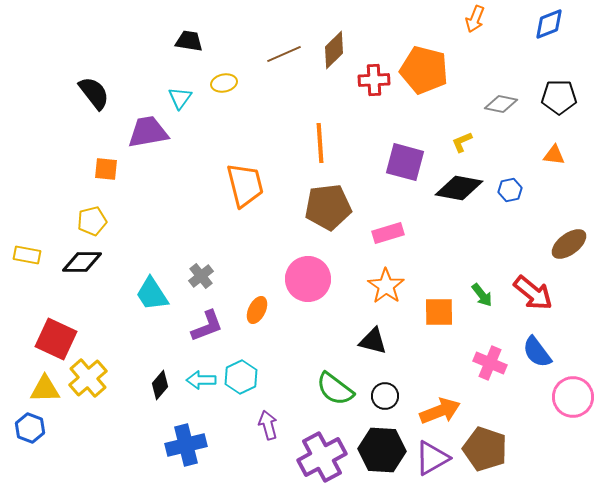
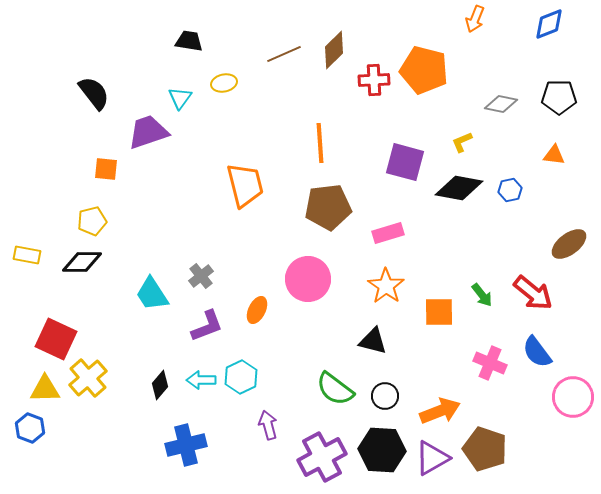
purple trapezoid at (148, 132): rotated 9 degrees counterclockwise
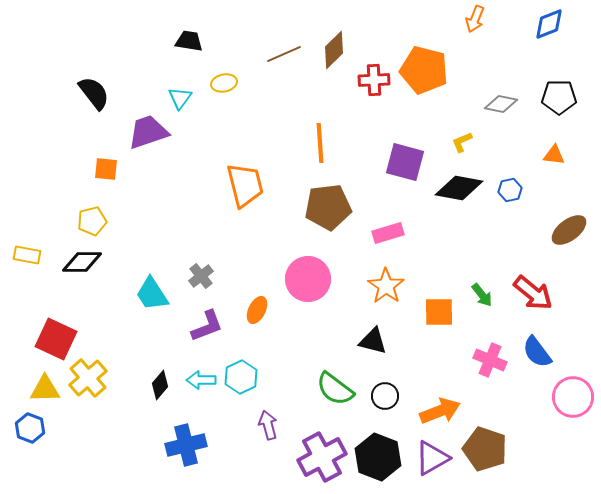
brown ellipse at (569, 244): moved 14 px up
pink cross at (490, 363): moved 3 px up
black hexagon at (382, 450): moved 4 px left, 7 px down; rotated 18 degrees clockwise
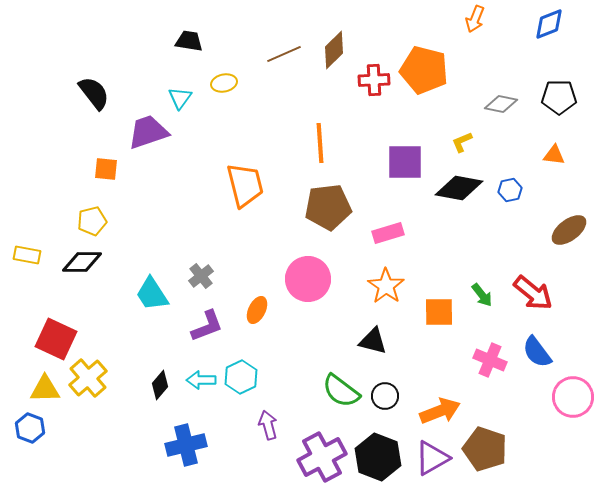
purple square at (405, 162): rotated 15 degrees counterclockwise
green semicircle at (335, 389): moved 6 px right, 2 px down
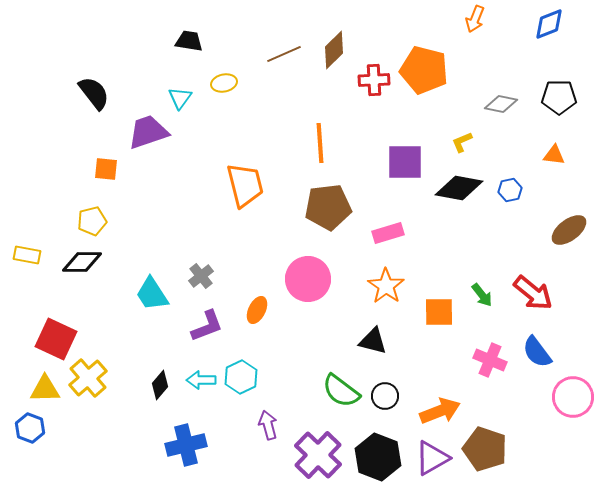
purple cross at (322, 457): moved 4 px left, 2 px up; rotated 18 degrees counterclockwise
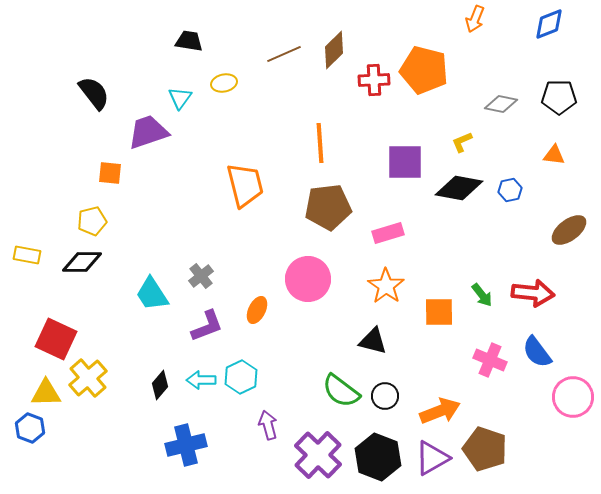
orange square at (106, 169): moved 4 px right, 4 px down
red arrow at (533, 293): rotated 33 degrees counterclockwise
yellow triangle at (45, 389): moved 1 px right, 4 px down
